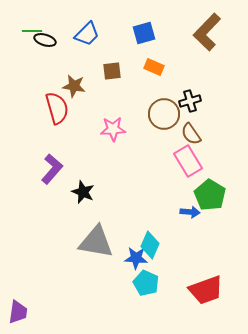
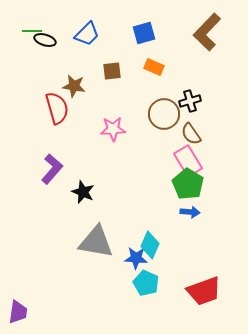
green pentagon: moved 22 px left, 11 px up
red trapezoid: moved 2 px left, 1 px down
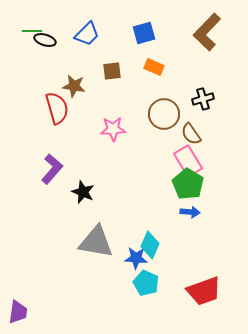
black cross: moved 13 px right, 2 px up
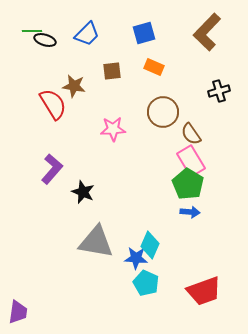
black cross: moved 16 px right, 8 px up
red semicircle: moved 4 px left, 4 px up; rotated 16 degrees counterclockwise
brown circle: moved 1 px left, 2 px up
pink rectangle: moved 3 px right
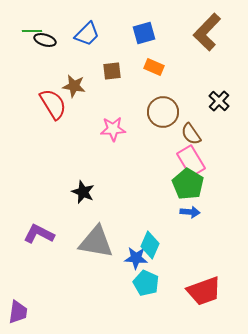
black cross: moved 10 px down; rotated 30 degrees counterclockwise
purple L-shape: moved 13 px left, 65 px down; rotated 104 degrees counterclockwise
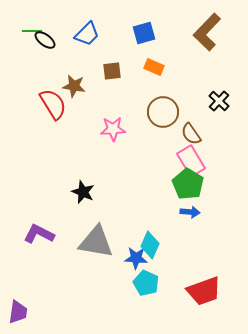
black ellipse: rotated 20 degrees clockwise
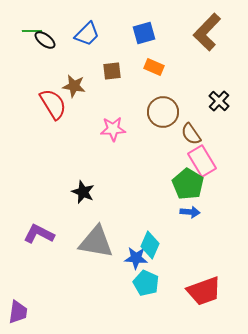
pink rectangle: moved 11 px right
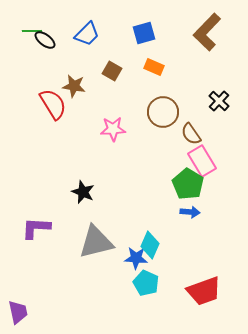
brown square: rotated 36 degrees clockwise
purple L-shape: moved 3 px left, 6 px up; rotated 24 degrees counterclockwise
gray triangle: rotated 24 degrees counterclockwise
purple trapezoid: rotated 20 degrees counterclockwise
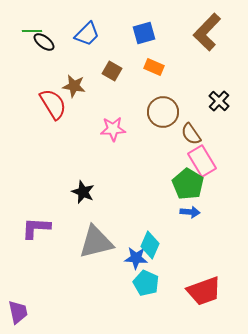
black ellipse: moved 1 px left, 2 px down
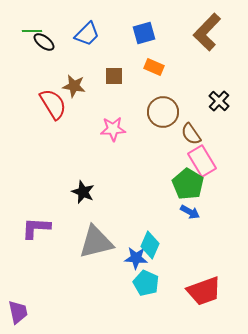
brown square: moved 2 px right, 5 px down; rotated 30 degrees counterclockwise
blue arrow: rotated 24 degrees clockwise
